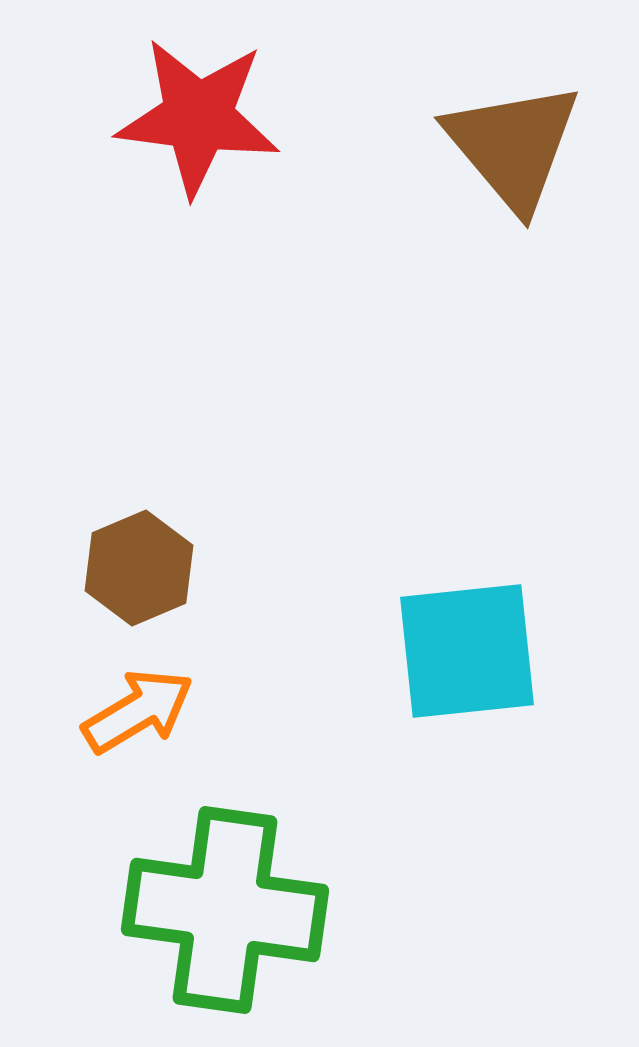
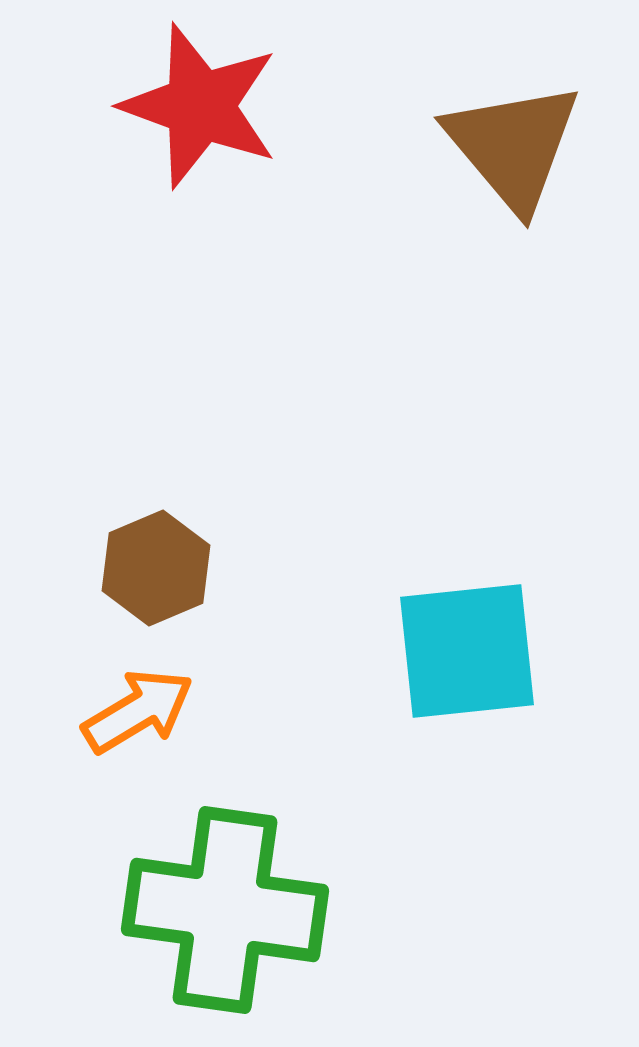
red star: moved 2 px right, 11 px up; rotated 13 degrees clockwise
brown hexagon: moved 17 px right
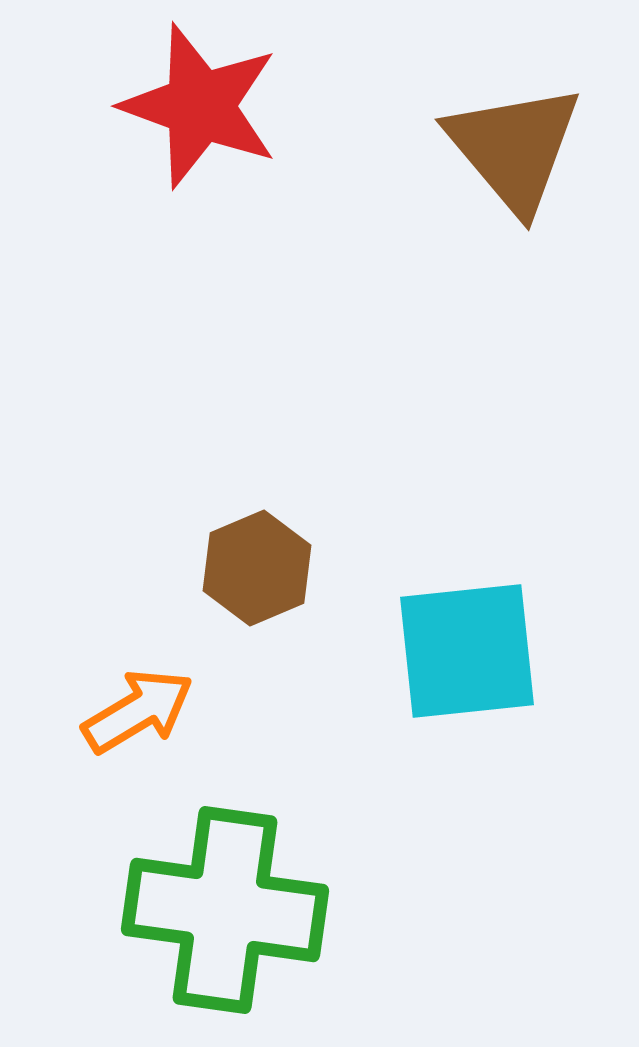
brown triangle: moved 1 px right, 2 px down
brown hexagon: moved 101 px right
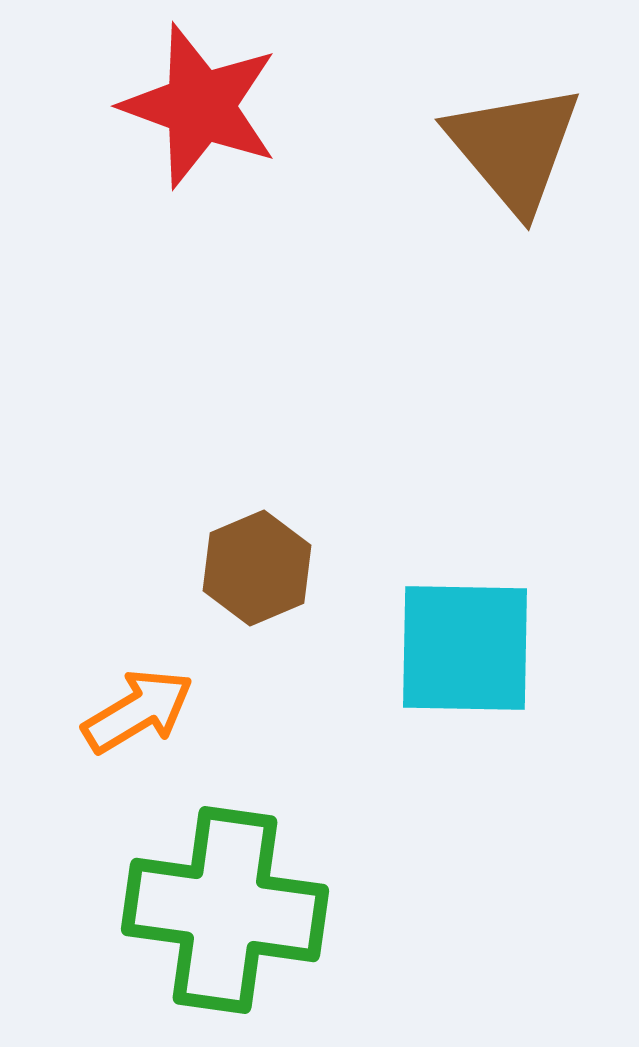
cyan square: moved 2 px left, 3 px up; rotated 7 degrees clockwise
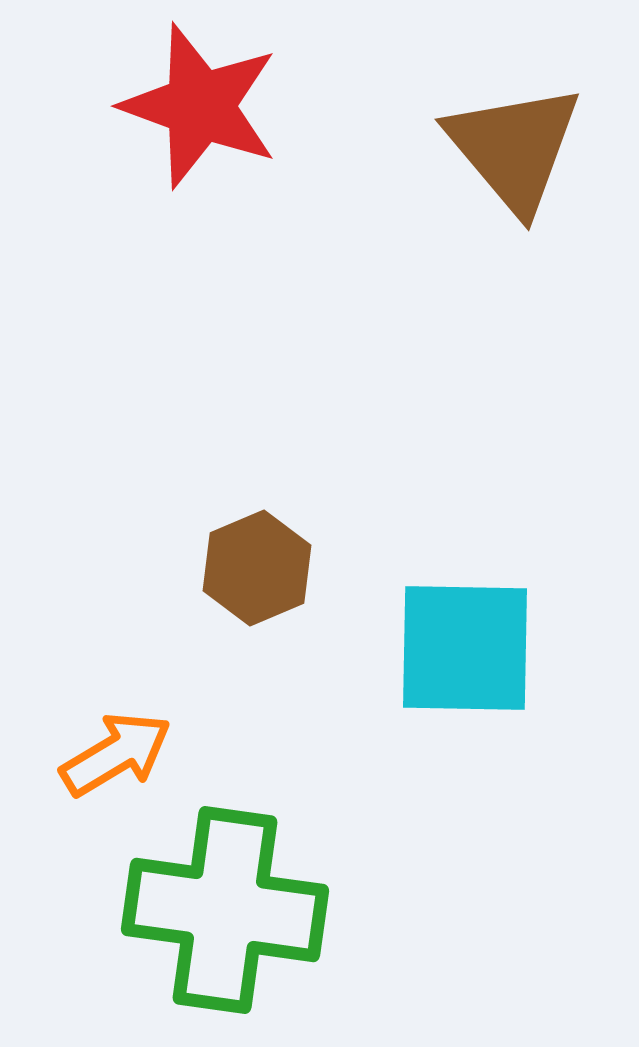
orange arrow: moved 22 px left, 43 px down
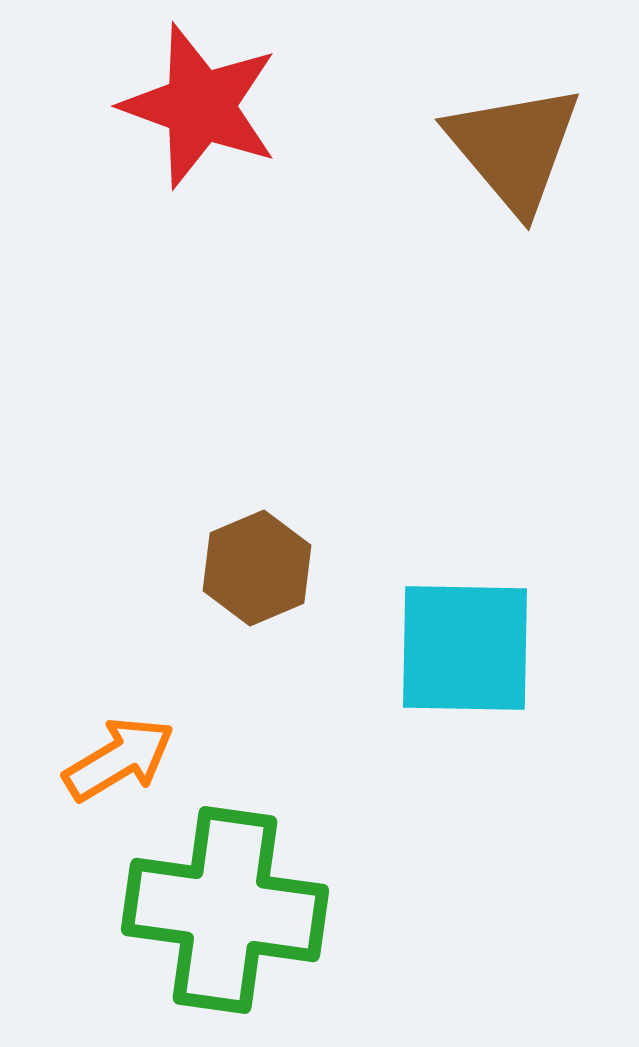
orange arrow: moved 3 px right, 5 px down
